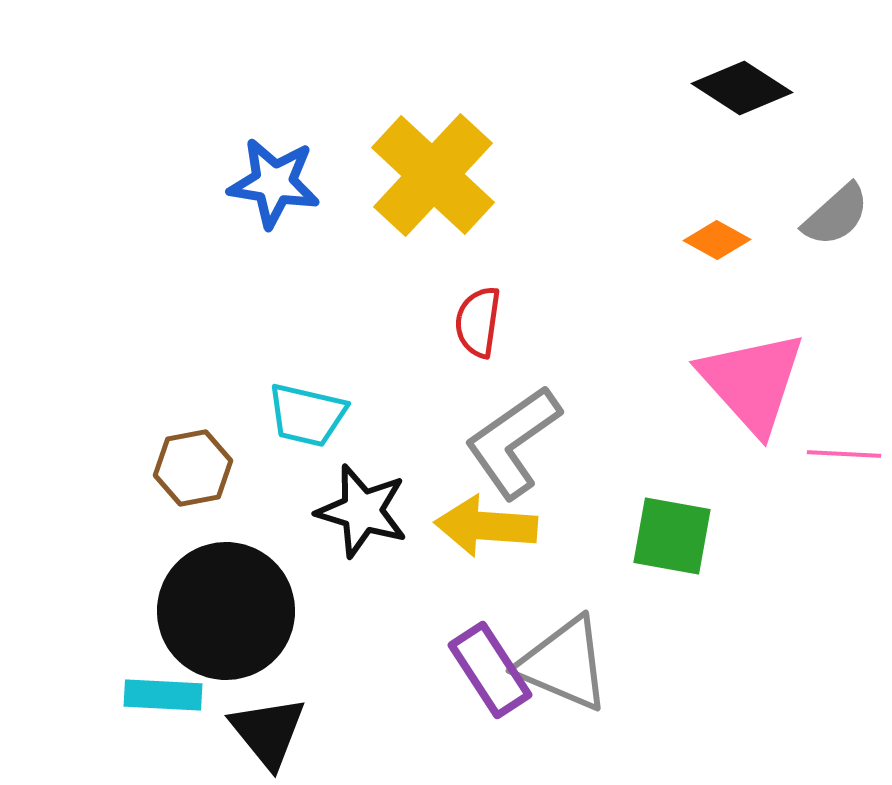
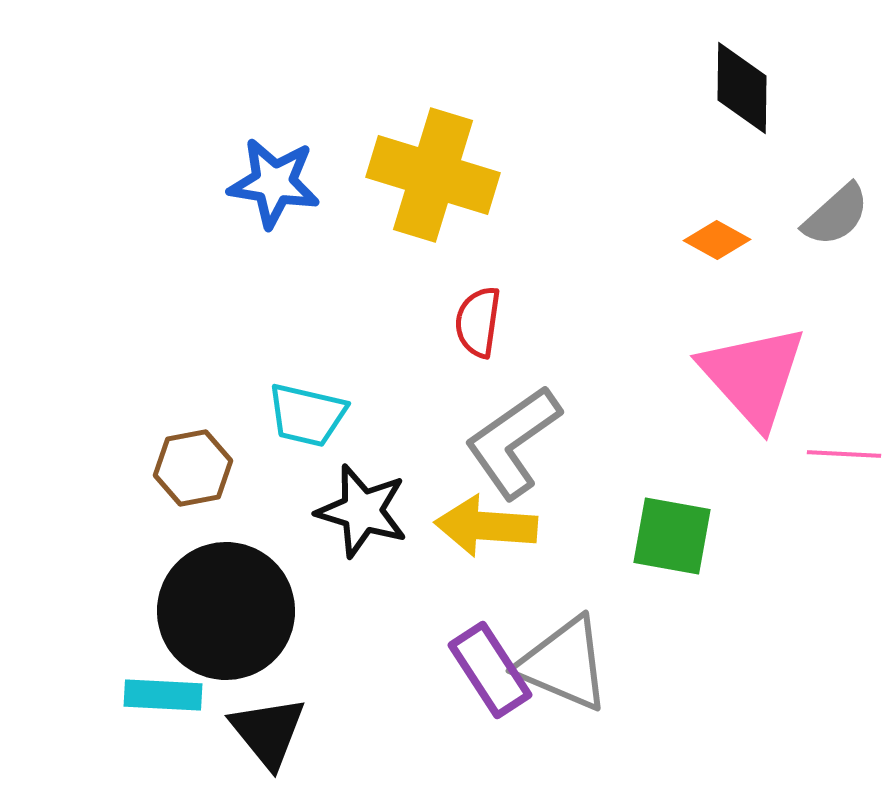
black diamond: rotated 58 degrees clockwise
yellow cross: rotated 26 degrees counterclockwise
pink triangle: moved 1 px right, 6 px up
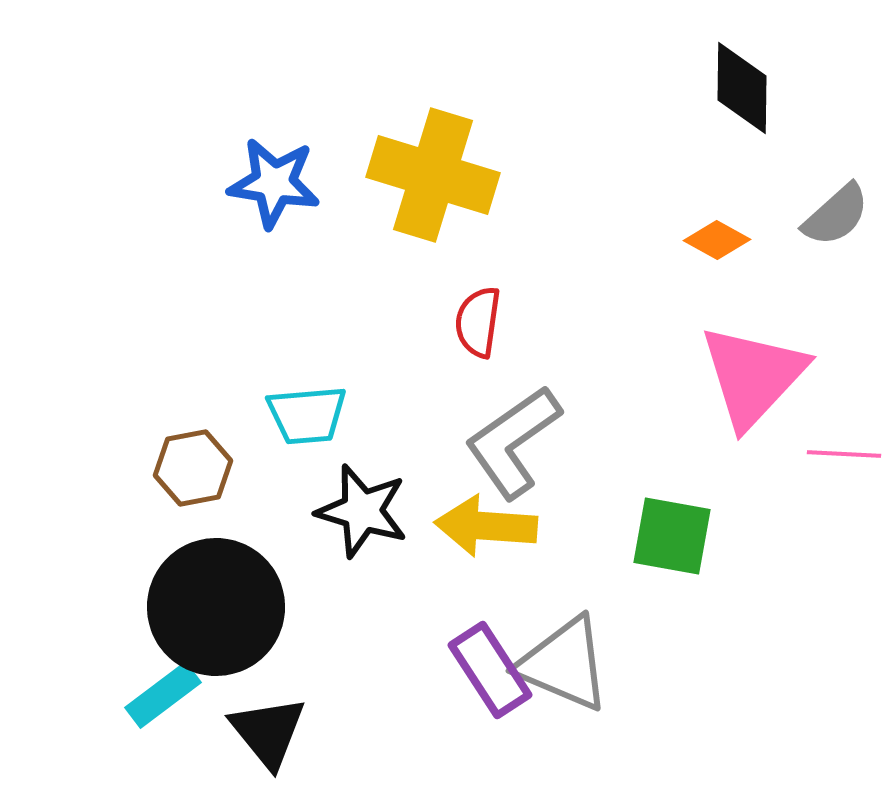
pink triangle: rotated 25 degrees clockwise
cyan trapezoid: rotated 18 degrees counterclockwise
black circle: moved 10 px left, 4 px up
cyan rectangle: rotated 40 degrees counterclockwise
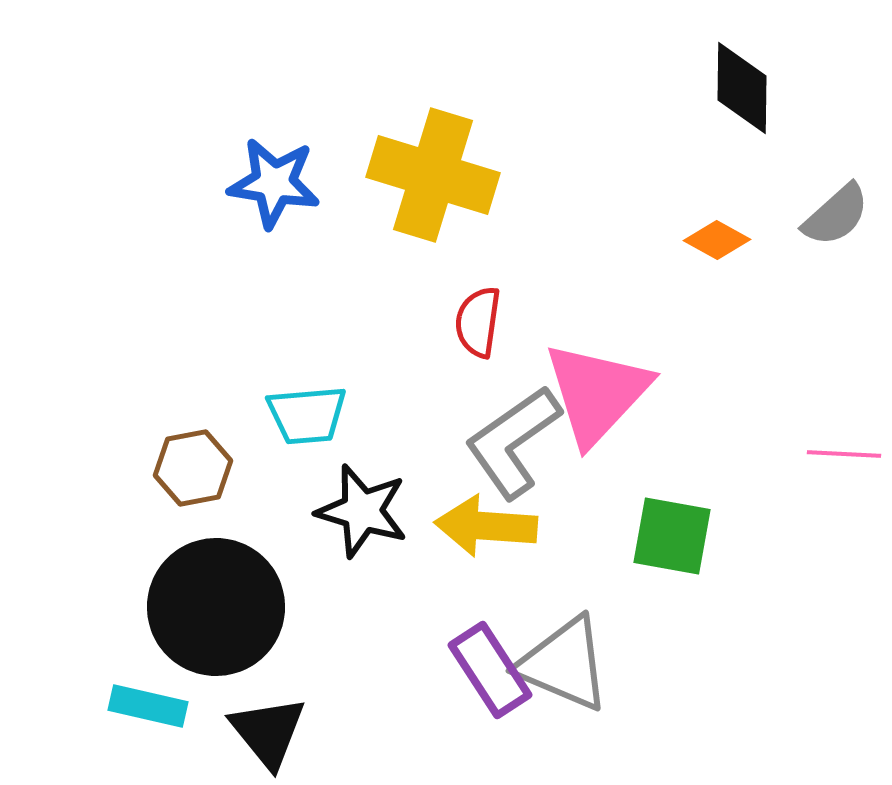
pink triangle: moved 156 px left, 17 px down
cyan rectangle: moved 15 px left, 11 px down; rotated 50 degrees clockwise
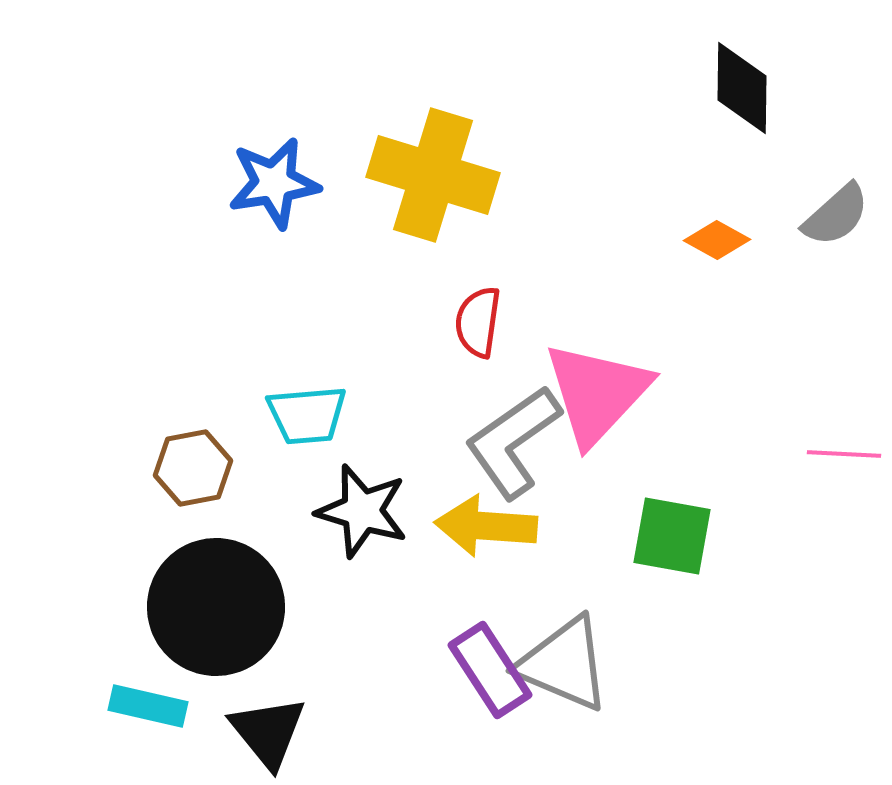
blue star: rotated 18 degrees counterclockwise
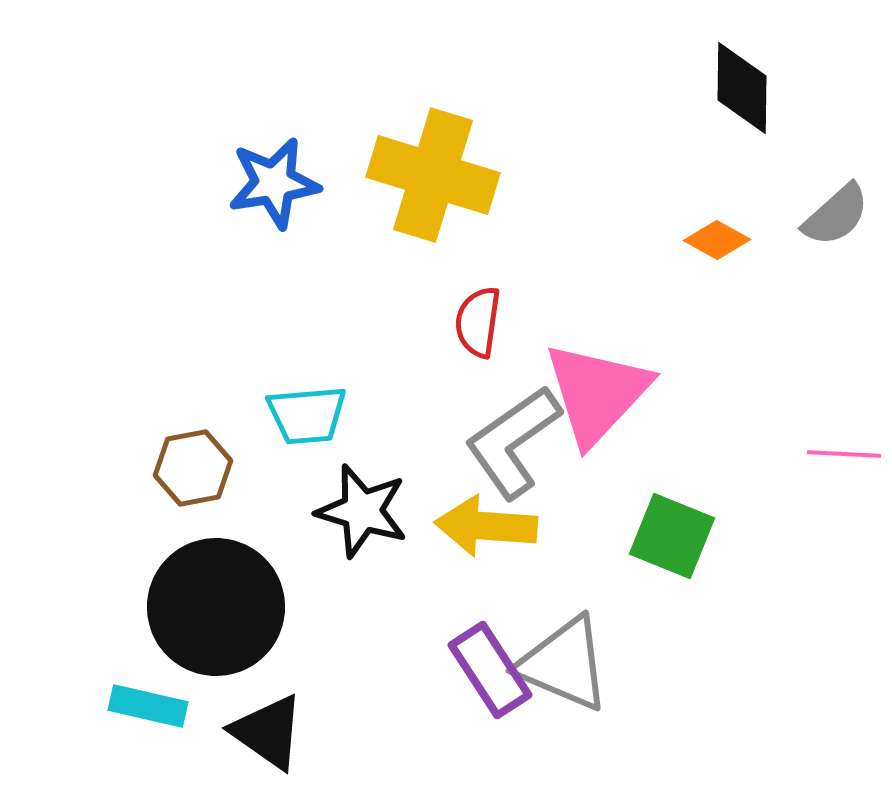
green square: rotated 12 degrees clockwise
black triangle: rotated 16 degrees counterclockwise
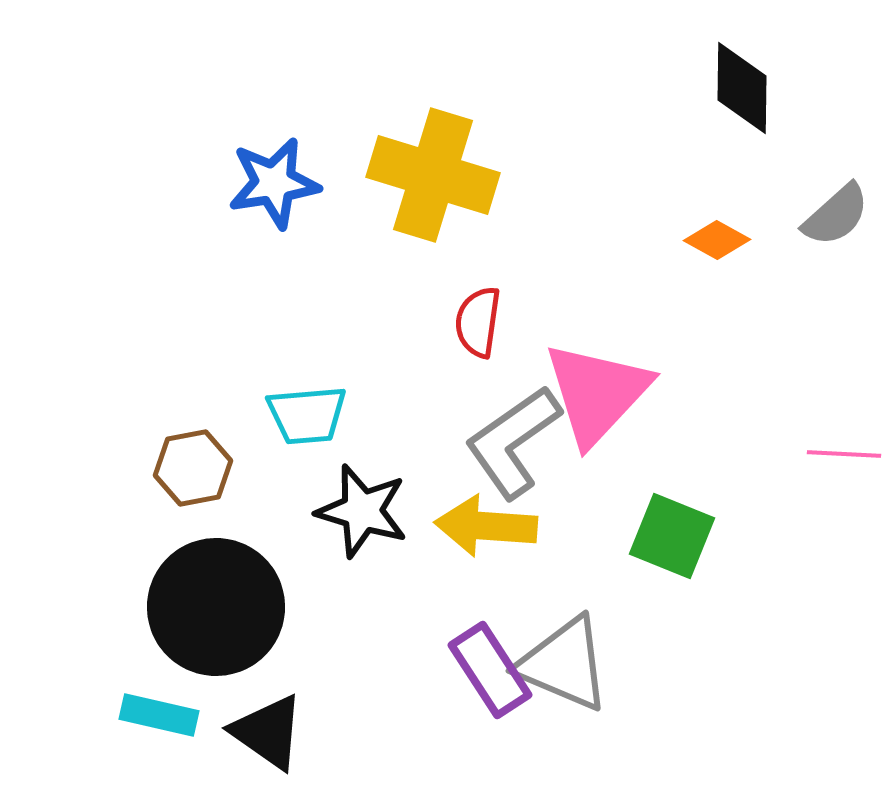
cyan rectangle: moved 11 px right, 9 px down
